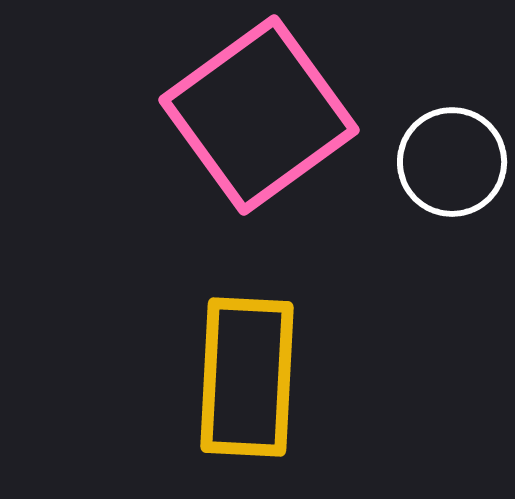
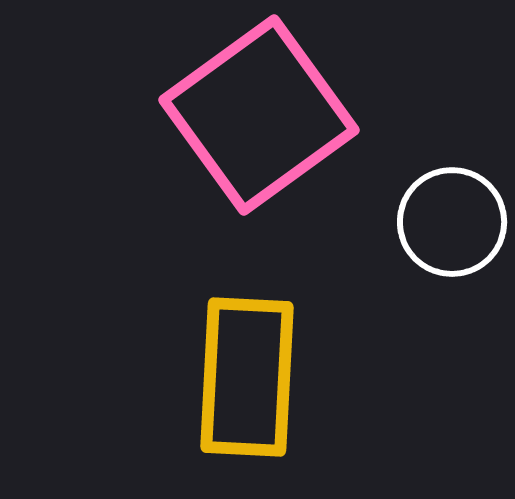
white circle: moved 60 px down
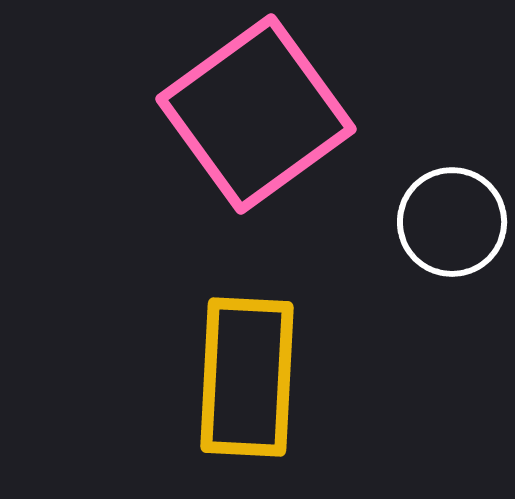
pink square: moved 3 px left, 1 px up
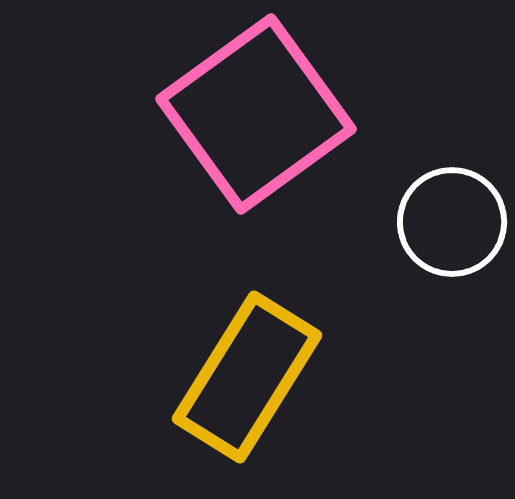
yellow rectangle: rotated 29 degrees clockwise
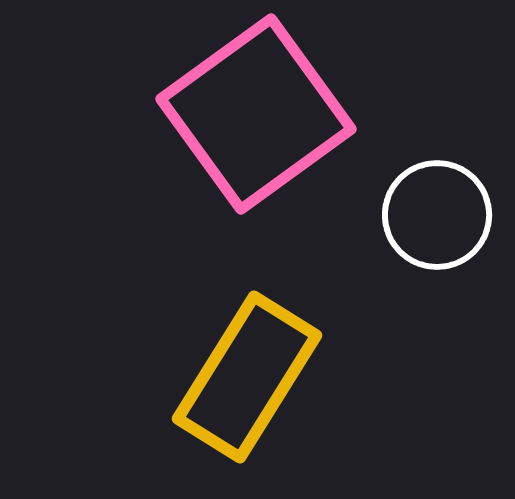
white circle: moved 15 px left, 7 px up
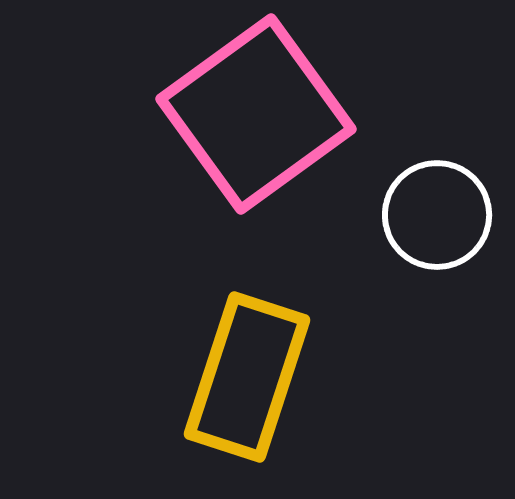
yellow rectangle: rotated 14 degrees counterclockwise
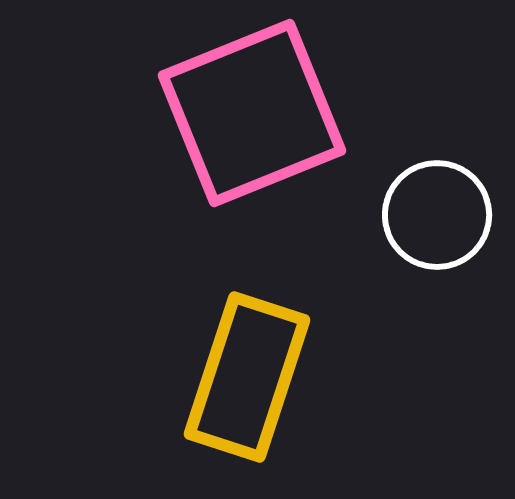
pink square: moved 4 px left, 1 px up; rotated 14 degrees clockwise
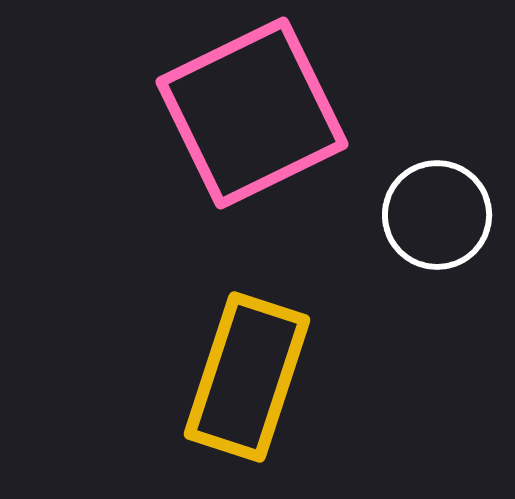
pink square: rotated 4 degrees counterclockwise
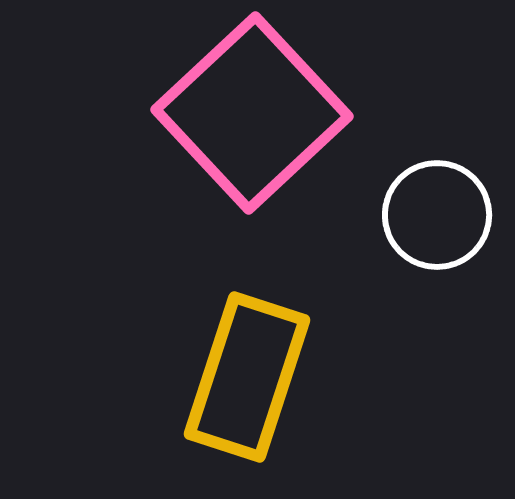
pink square: rotated 17 degrees counterclockwise
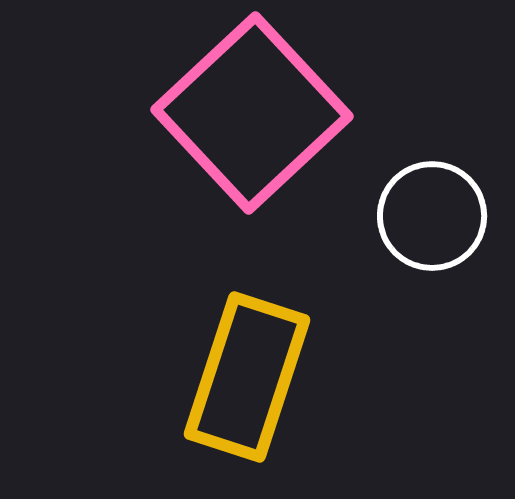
white circle: moved 5 px left, 1 px down
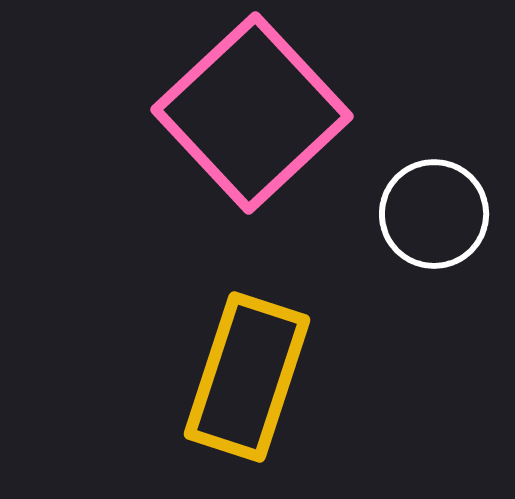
white circle: moved 2 px right, 2 px up
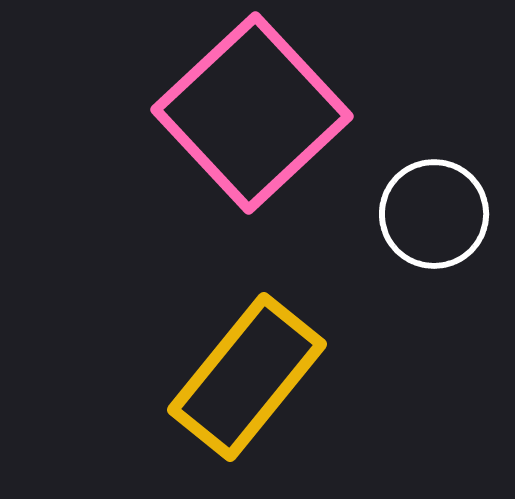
yellow rectangle: rotated 21 degrees clockwise
